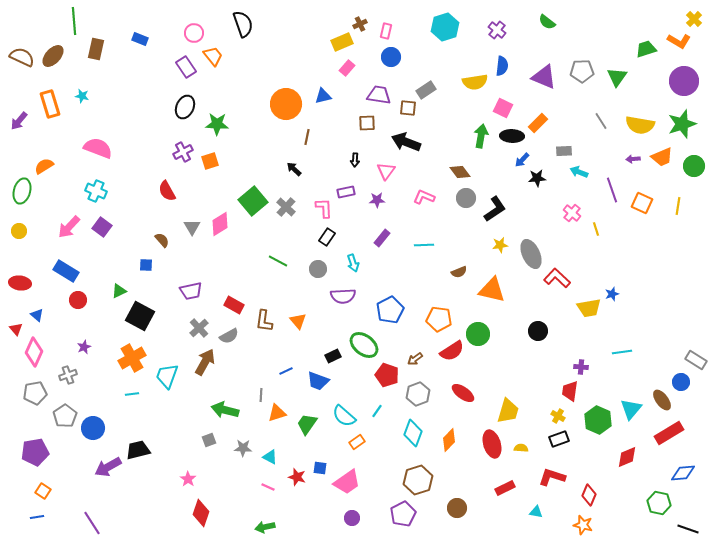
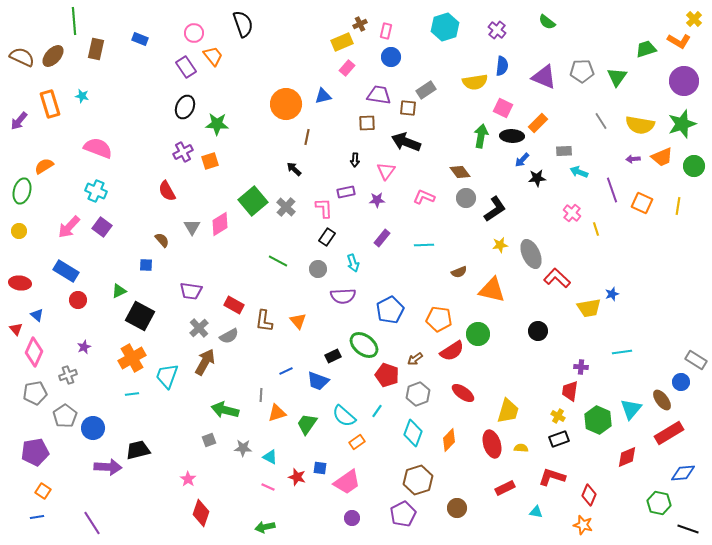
purple trapezoid at (191, 291): rotated 20 degrees clockwise
purple arrow at (108, 467): rotated 148 degrees counterclockwise
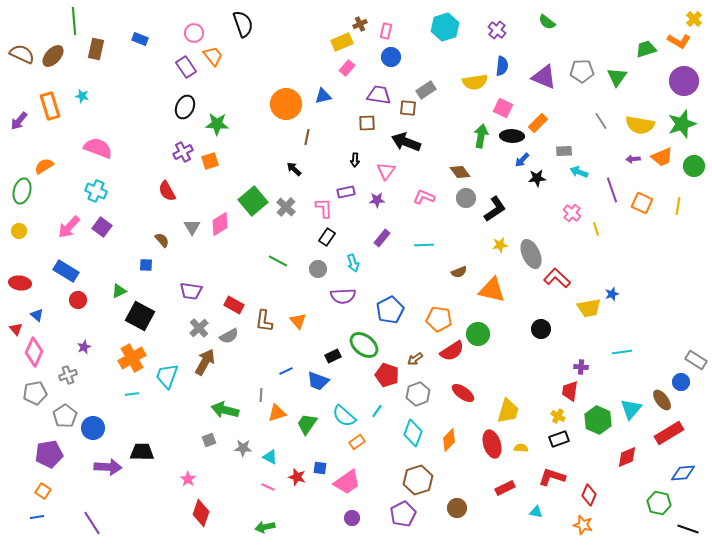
brown semicircle at (22, 57): moved 3 px up
orange rectangle at (50, 104): moved 2 px down
black circle at (538, 331): moved 3 px right, 2 px up
black trapezoid at (138, 450): moved 4 px right, 2 px down; rotated 15 degrees clockwise
purple pentagon at (35, 452): moved 14 px right, 2 px down
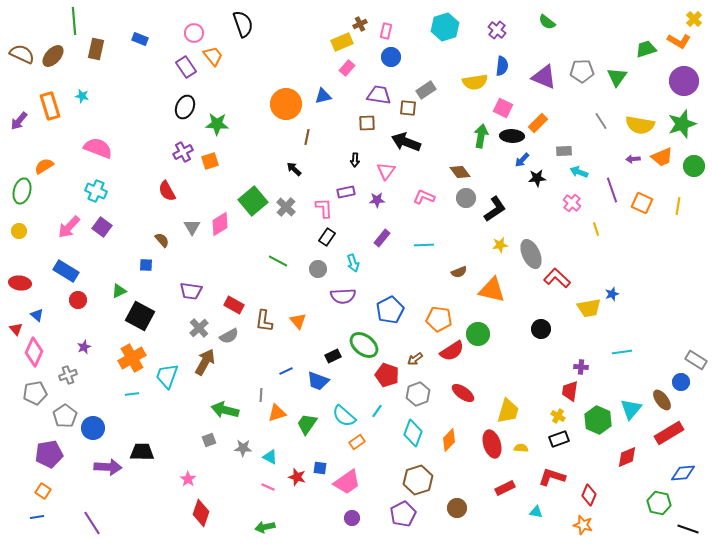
pink cross at (572, 213): moved 10 px up
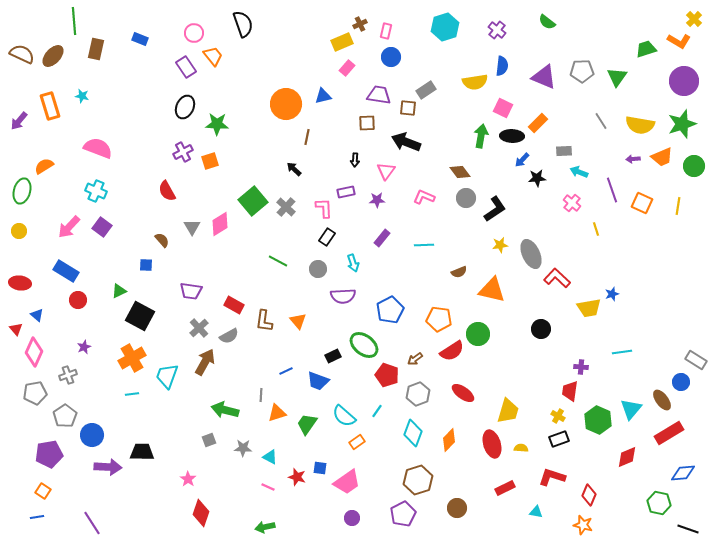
blue circle at (93, 428): moved 1 px left, 7 px down
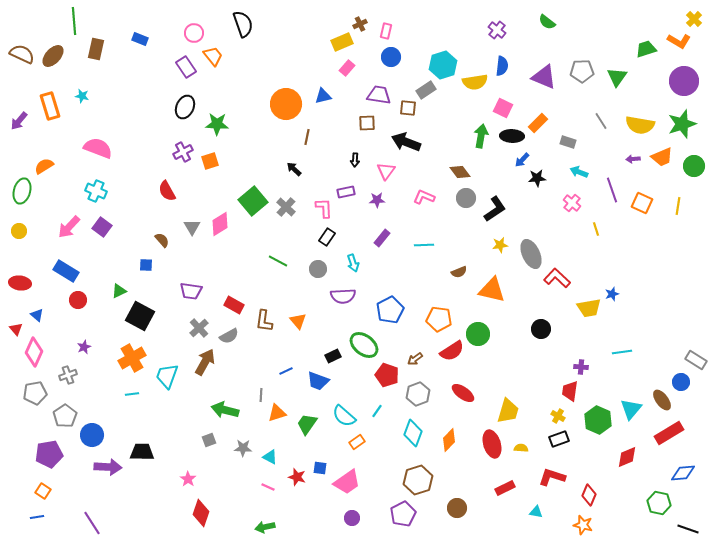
cyan hexagon at (445, 27): moved 2 px left, 38 px down
gray rectangle at (564, 151): moved 4 px right, 9 px up; rotated 21 degrees clockwise
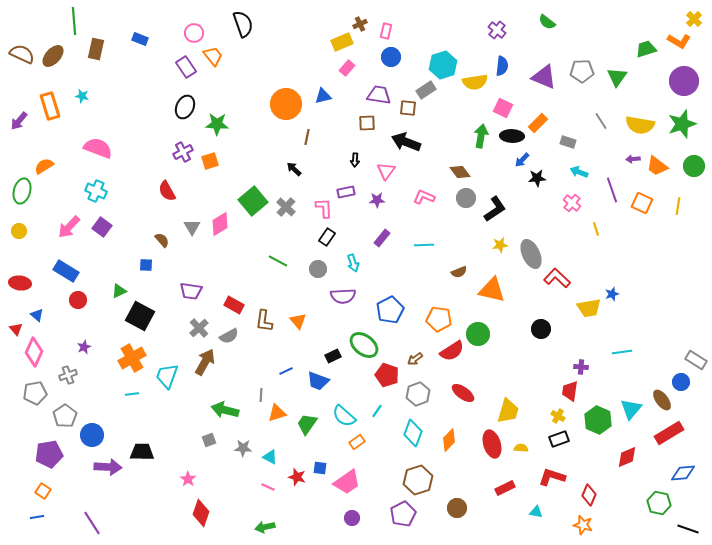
orange trapezoid at (662, 157): moved 5 px left, 9 px down; rotated 60 degrees clockwise
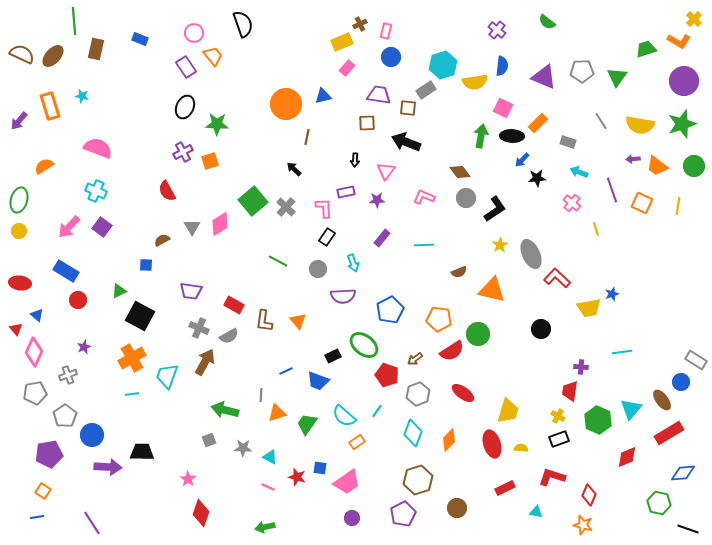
green ellipse at (22, 191): moved 3 px left, 9 px down
brown semicircle at (162, 240): rotated 77 degrees counterclockwise
yellow star at (500, 245): rotated 21 degrees counterclockwise
gray cross at (199, 328): rotated 24 degrees counterclockwise
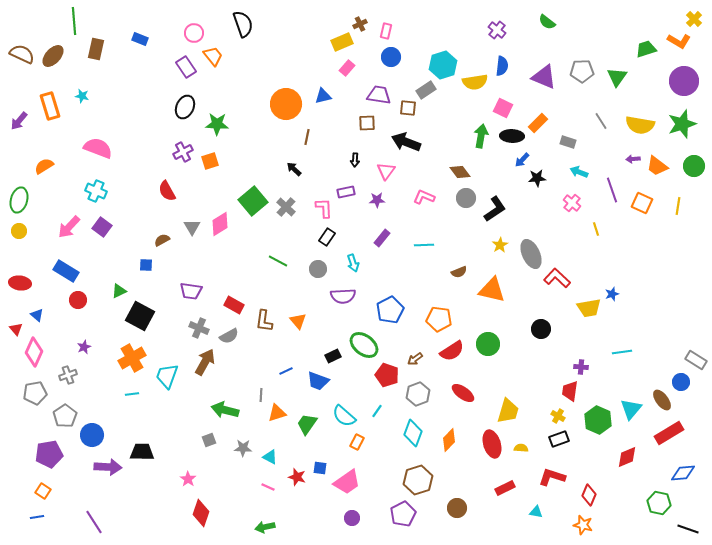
green circle at (478, 334): moved 10 px right, 10 px down
orange rectangle at (357, 442): rotated 28 degrees counterclockwise
purple line at (92, 523): moved 2 px right, 1 px up
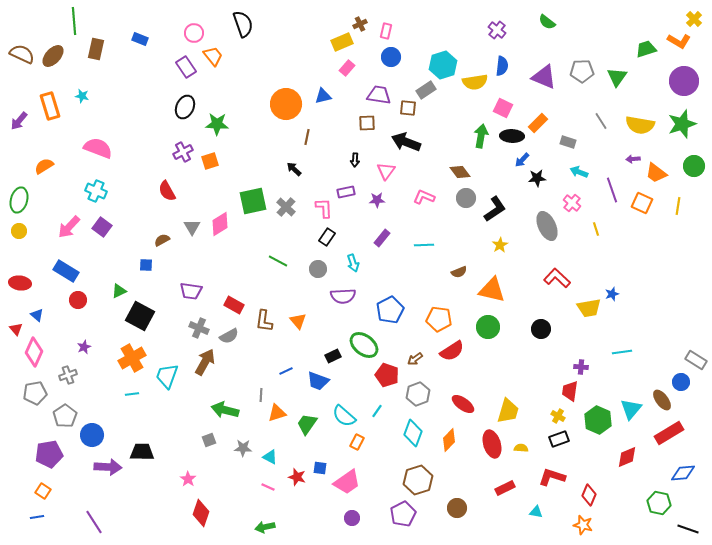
orange trapezoid at (657, 166): moved 1 px left, 7 px down
green square at (253, 201): rotated 28 degrees clockwise
gray ellipse at (531, 254): moved 16 px right, 28 px up
green circle at (488, 344): moved 17 px up
red ellipse at (463, 393): moved 11 px down
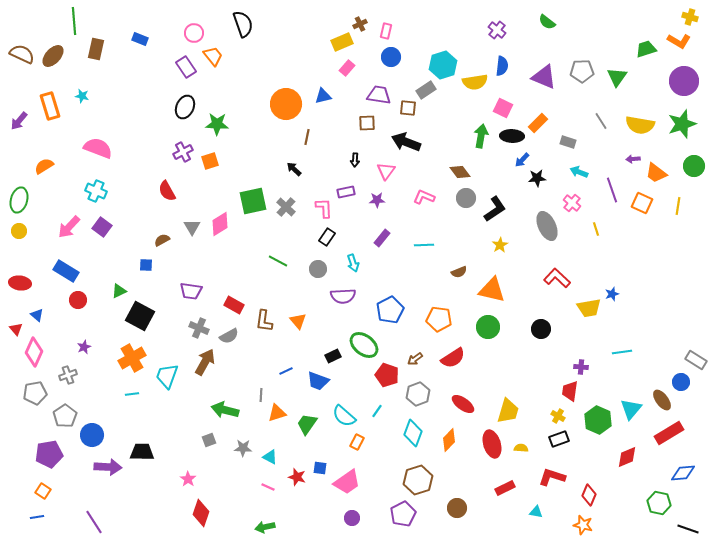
yellow cross at (694, 19): moved 4 px left, 2 px up; rotated 28 degrees counterclockwise
red semicircle at (452, 351): moved 1 px right, 7 px down
